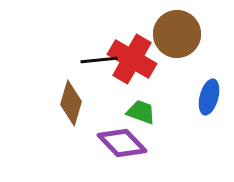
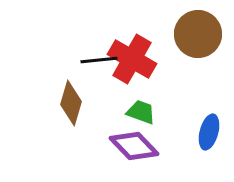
brown circle: moved 21 px right
blue ellipse: moved 35 px down
purple diamond: moved 12 px right, 3 px down
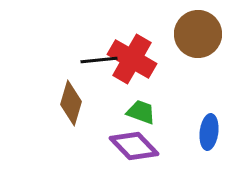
blue ellipse: rotated 8 degrees counterclockwise
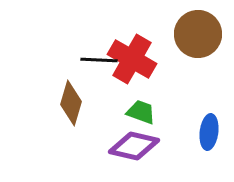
black line: rotated 9 degrees clockwise
purple diamond: rotated 33 degrees counterclockwise
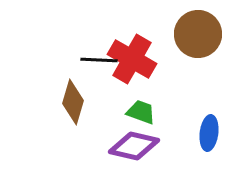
brown diamond: moved 2 px right, 1 px up
blue ellipse: moved 1 px down
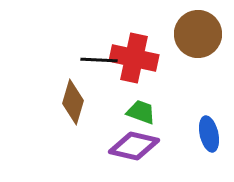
red cross: moved 2 px right, 1 px up; rotated 18 degrees counterclockwise
blue ellipse: moved 1 px down; rotated 20 degrees counterclockwise
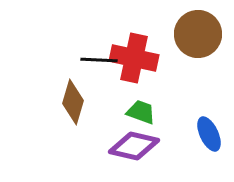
blue ellipse: rotated 12 degrees counterclockwise
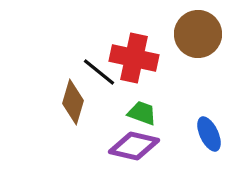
black line: moved 12 px down; rotated 36 degrees clockwise
green trapezoid: moved 1 px right, 1 px down
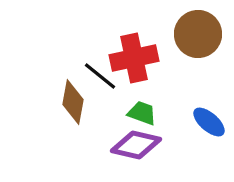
red cross: rotated 24 degrees counterclockwise
black line: moved 1 px right, 4 px down
brown diamond: rotated 6 degrees counterclockwise
blue ellipse: moved 12 px up; rotated 24 degrees counterclockwise
purple diamond: moved 2 px right, 1 px up
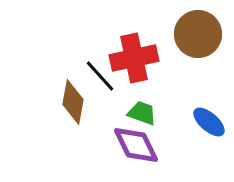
black line: rotated 9 degrees clockwise
purple diamond: rotated 51 degrees clockwise
